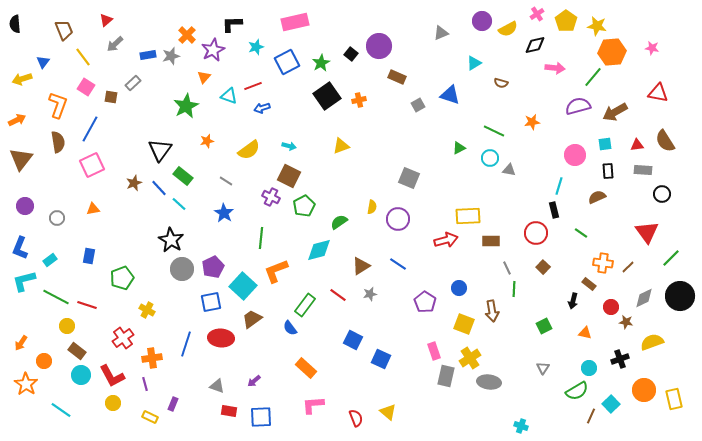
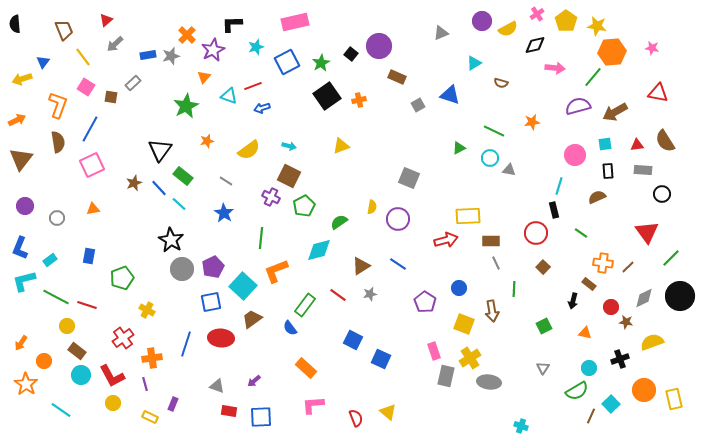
gray line at (507, 268): moved 11 px left, 5 px up
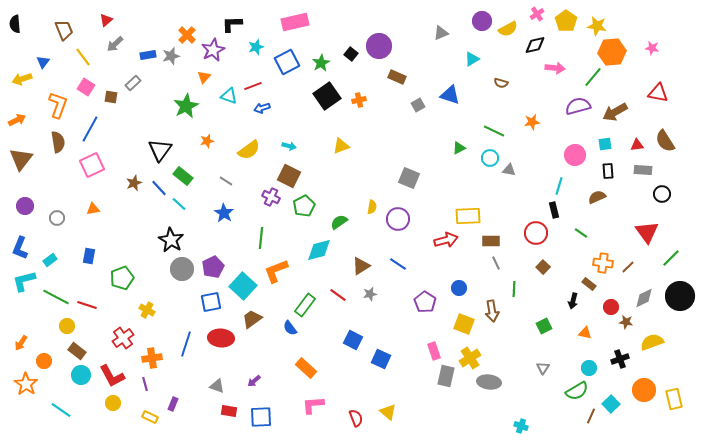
cyan triangle at (474, 63): moved 2 px left, 4 px up
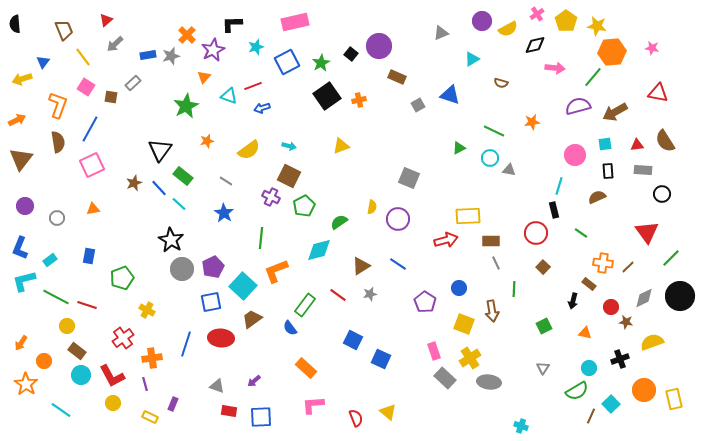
gray rectangle at (446, 376): moved 1 px left, 2 px down; rotated 60 degrees counterclockwise
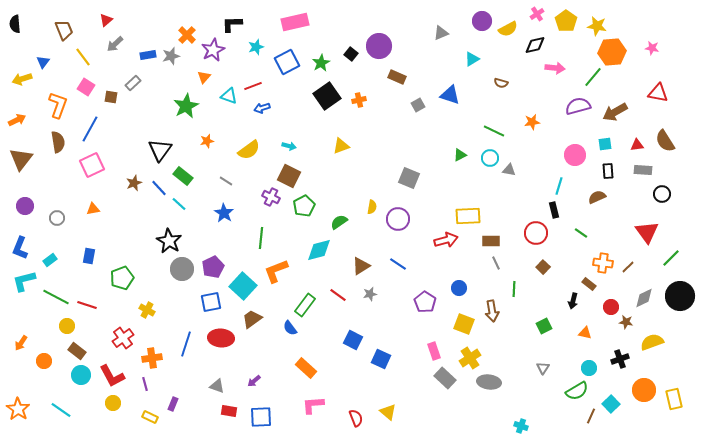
green triangle at (459, 148): moved 1 px right, 7 px down
black star at (171, 240): moved 2 px left, 1 px down
orange star at (26, 384): moved 8 px left, 25 px down
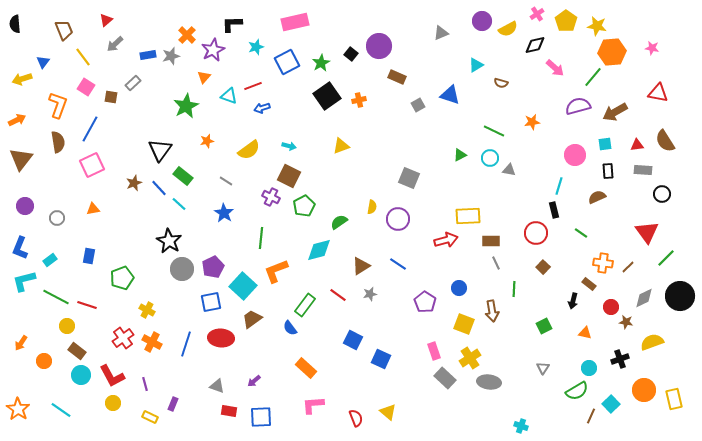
cyan triangle at (472, 59): moved 4 px right, 6 px down
pink arrow at (555, 68): rotated 36 degrees clockwise
green line at (671, 258): moved 5 px left
orange cross at (152, 358): moved 16 px up; rotated 36 degrees clockwise
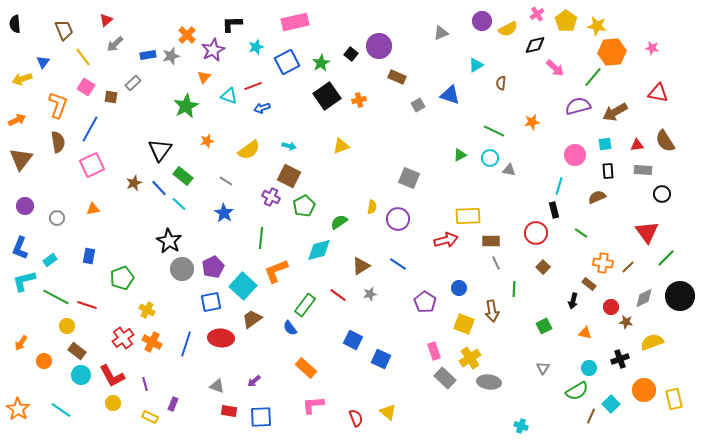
brown semicircle at (501, 83): rotated 80 degrees clockwise
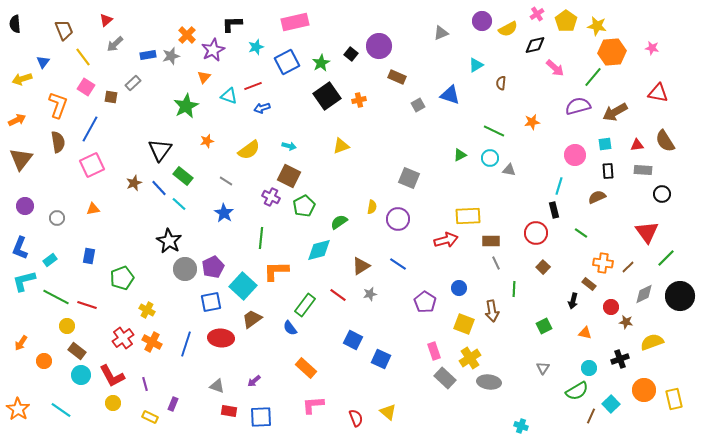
gray circle at (182, 269): moved 3 px right
orange L-shape at (276, 271): rotated 20 degrees clockwise
gray diamond at (644, 298): moved 4 px up
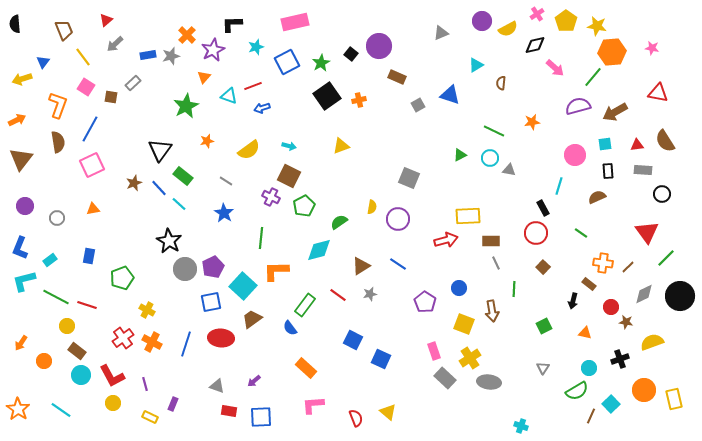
black rectangle at (554, 210): moved 11 px left, 2 px up; rotated 14 degrees counterclockwise
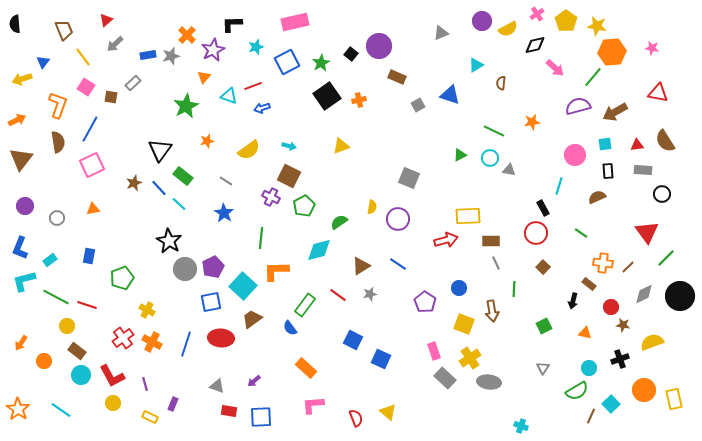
brown star at (626, 322): moved 3 px left, 3 px down
